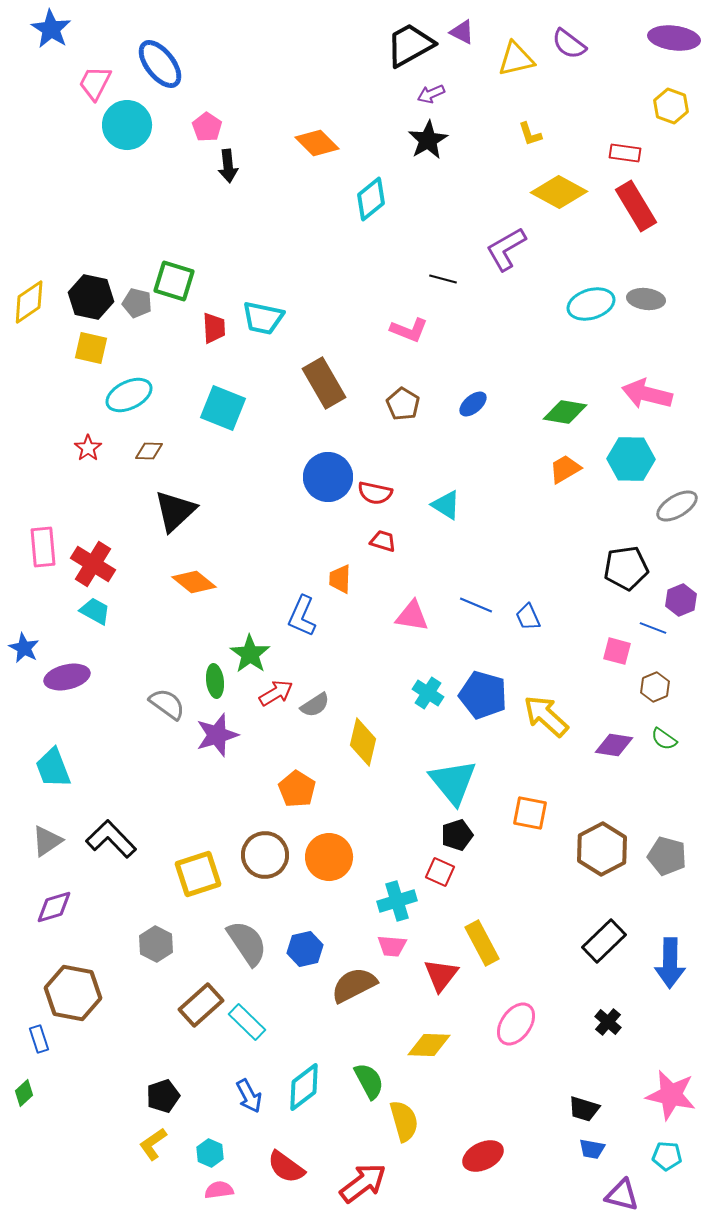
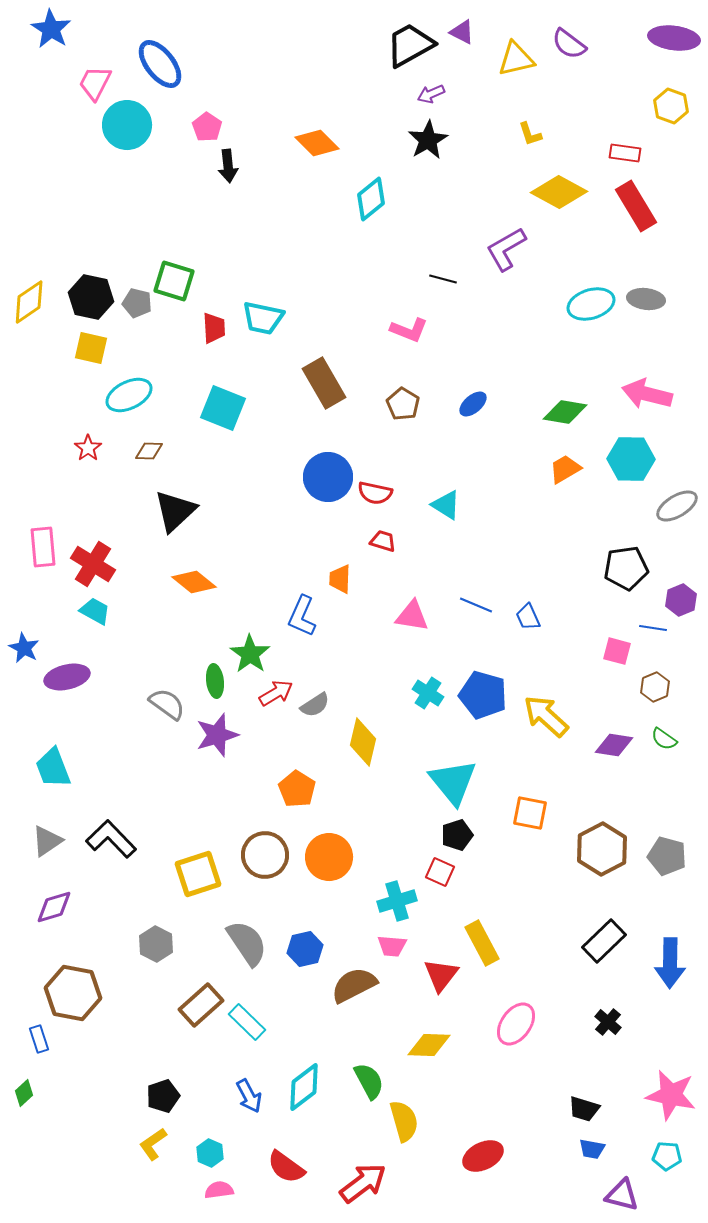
blue line at (653, 628): rotated 12 degrees counterclockwise
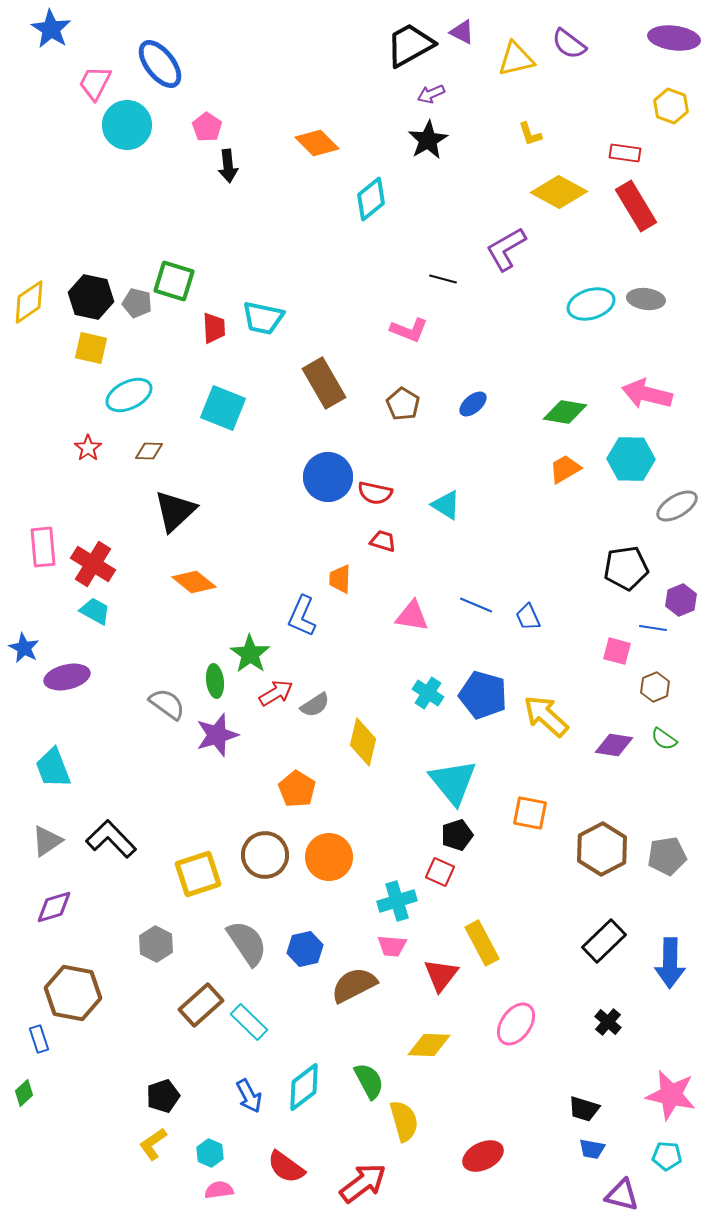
gray pentagon at (667, 856): rotated 24 degrees counterclockwise
cyan rectangle at (247, 1022): moved 2 px right
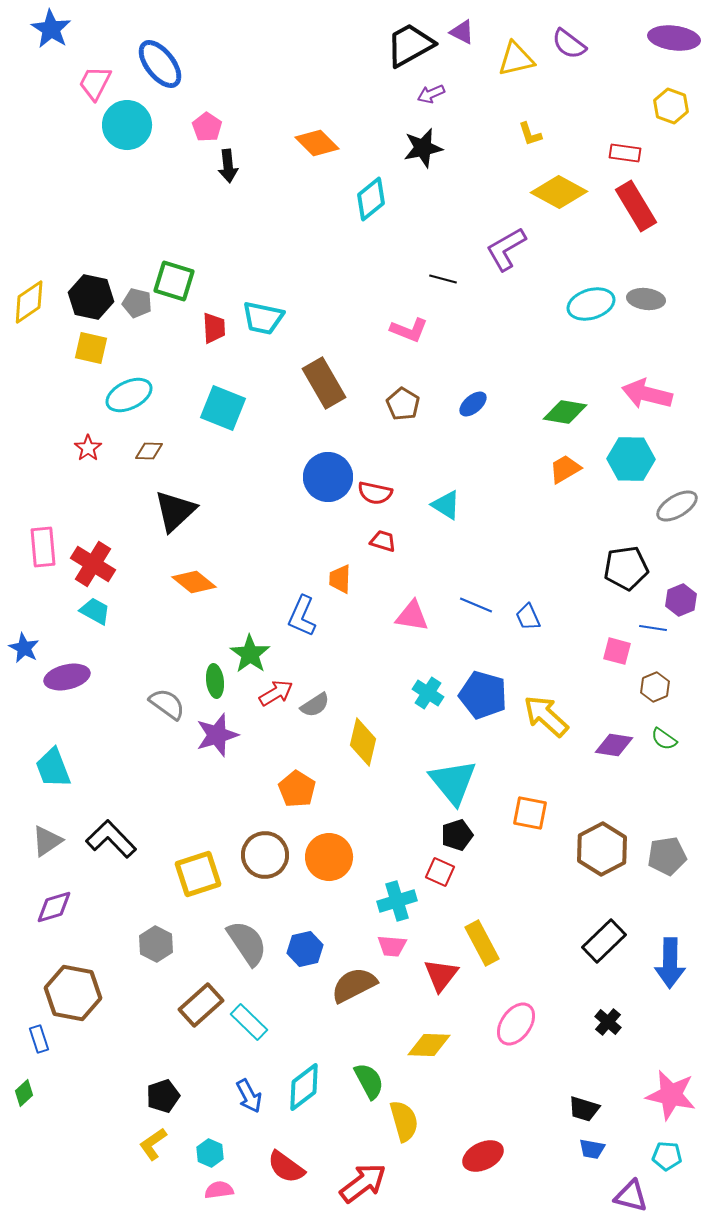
black star at (428, 140): moved 5 px left, 8 px down; rotated 18 degrees clockwise
purple triangle at (622, 1195): moved 9 px right, 1 px down
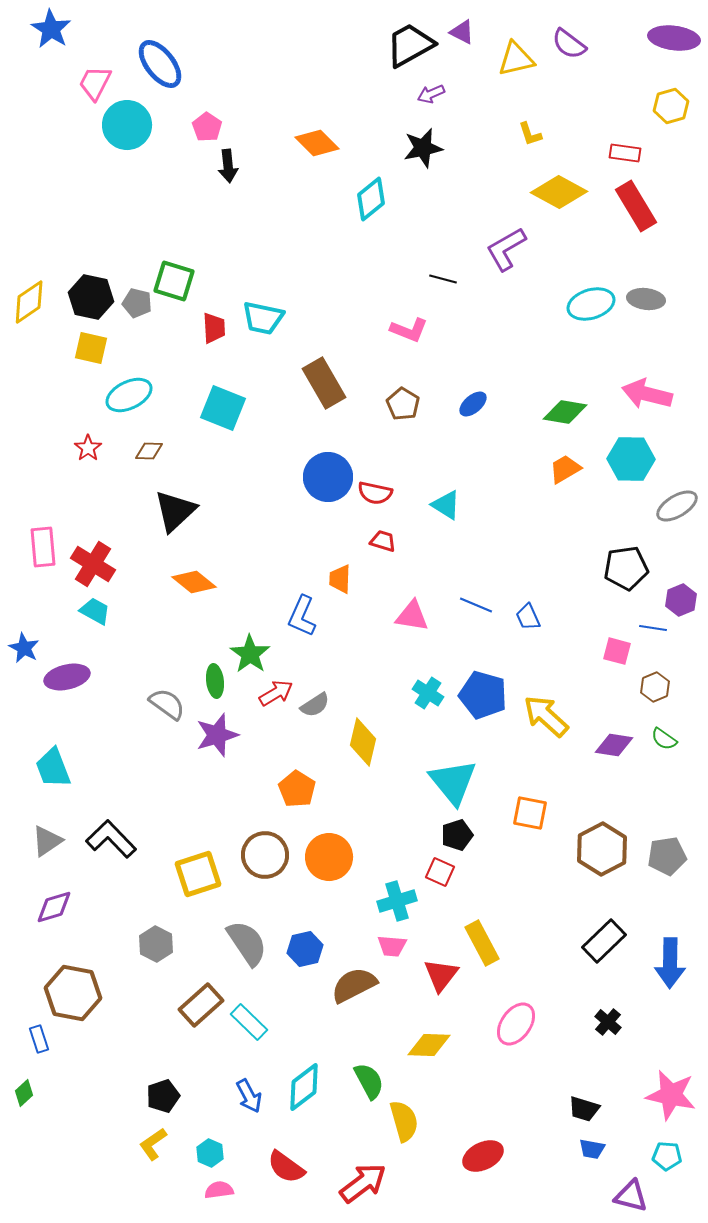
yellow hexagon at (671, 106): rotated 24 degrees clockwise
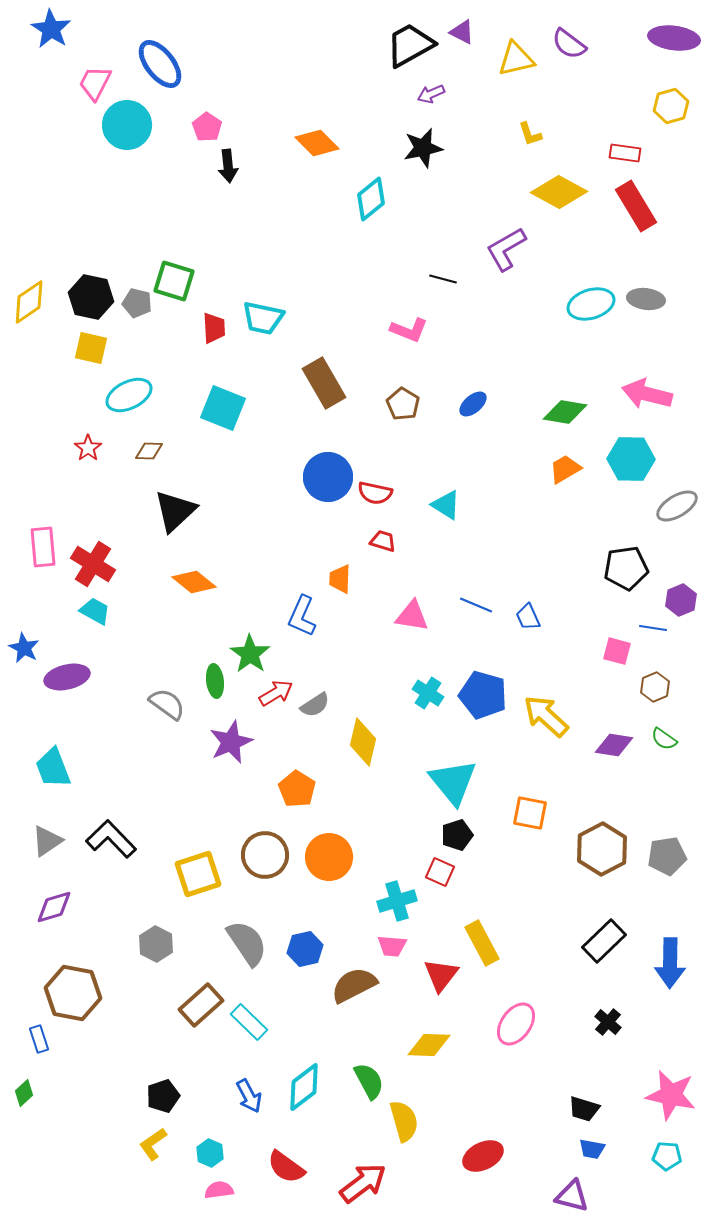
purple star at (217, 735): moved 14 px right, 7 px down; rotated 6 degrees counterclockwise
purple triangle at (631, 1196): moved 59 px left
